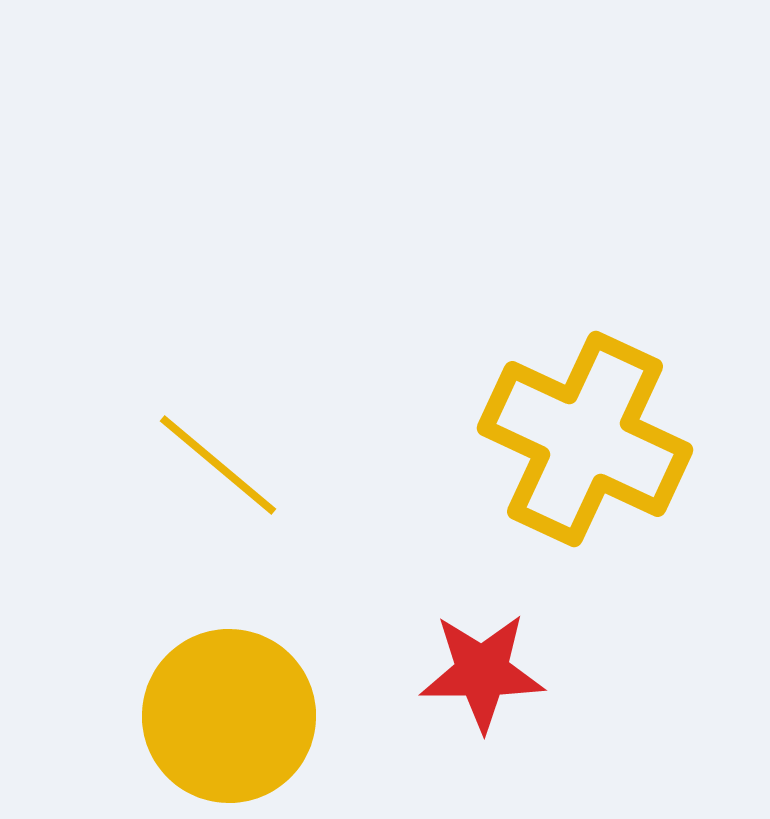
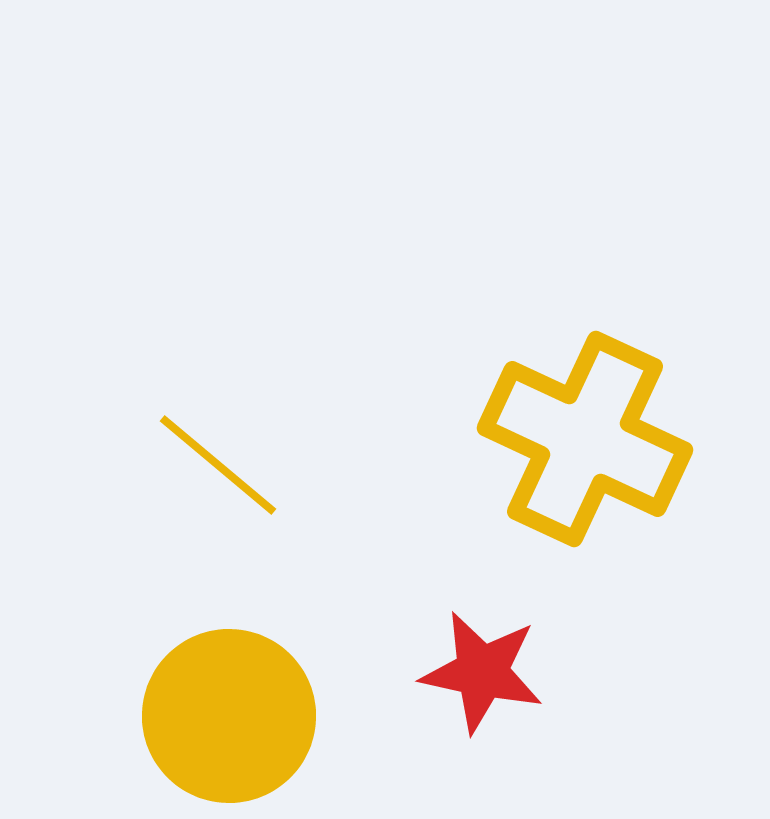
red star: rotated 12 degrees clockwise
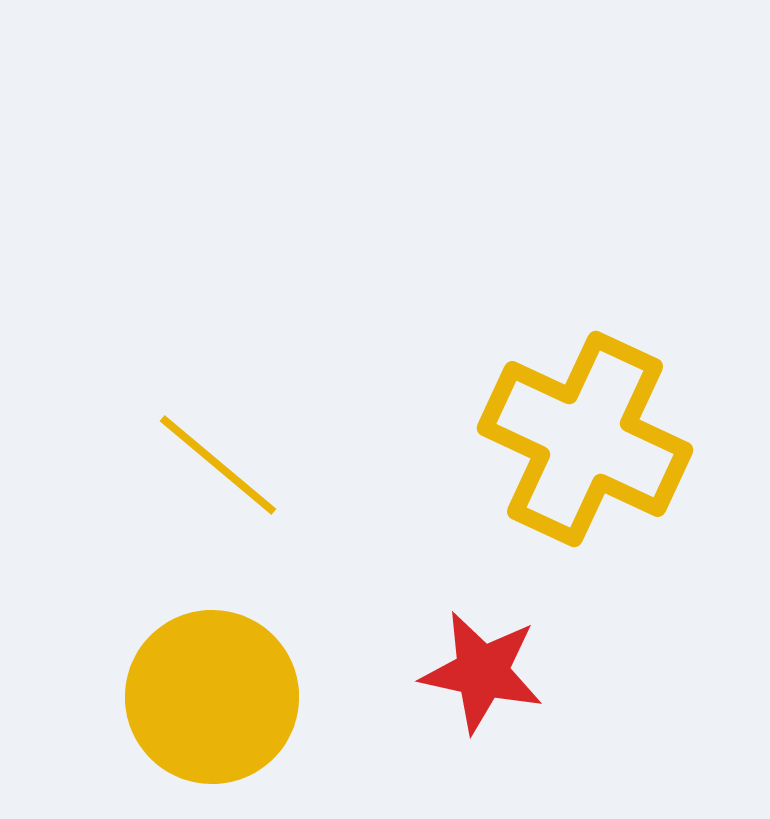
yellow circle: moved 17 px left, 19 px up
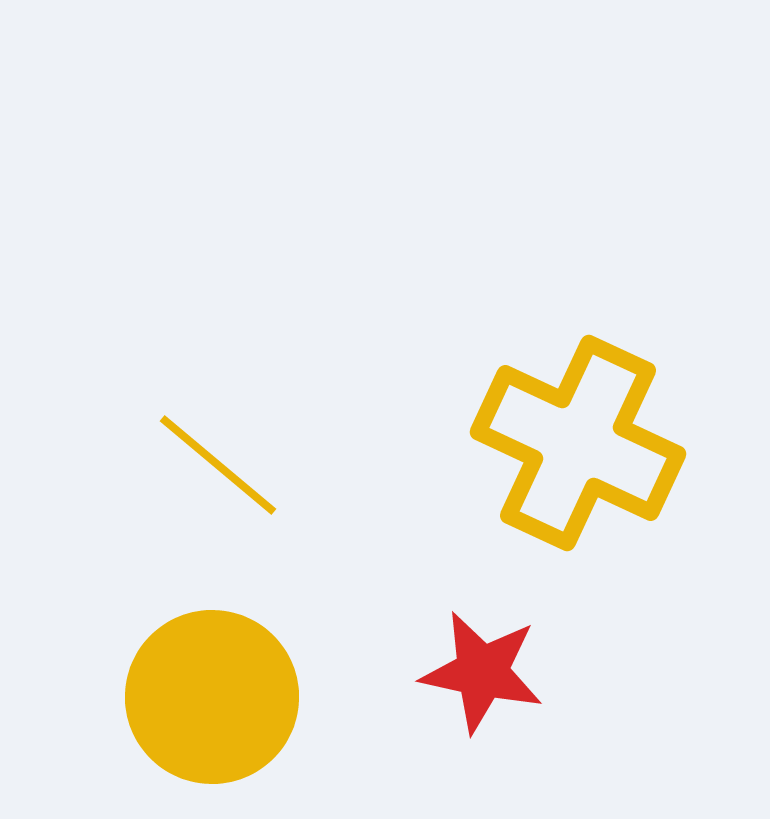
yellow cross: moved 7 px left, 4 px down
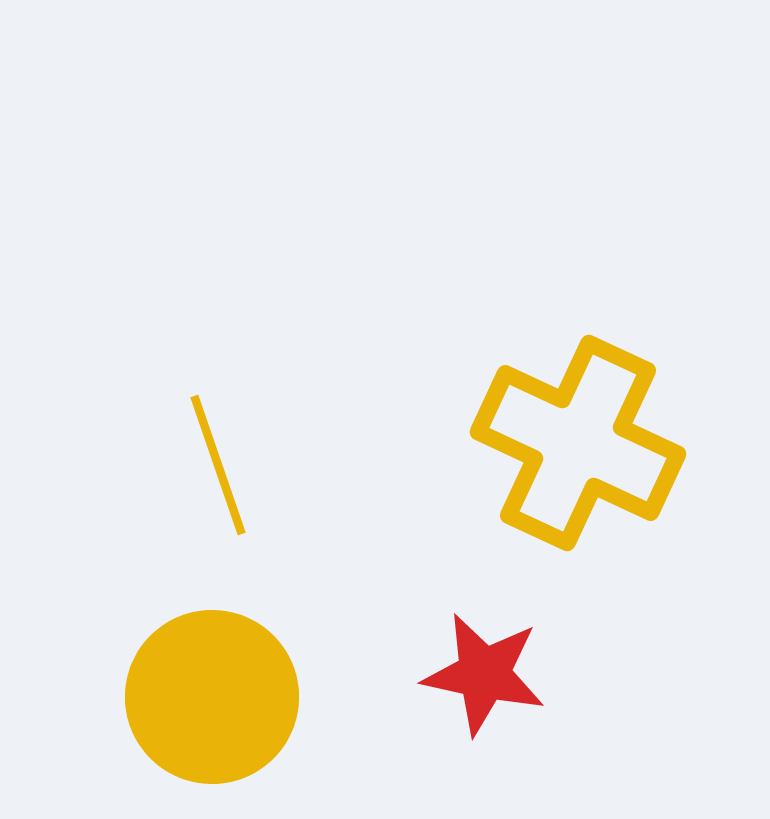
yellow line: rotated 31 degrees clockwise
red star: moved 2 px right, 2 px down
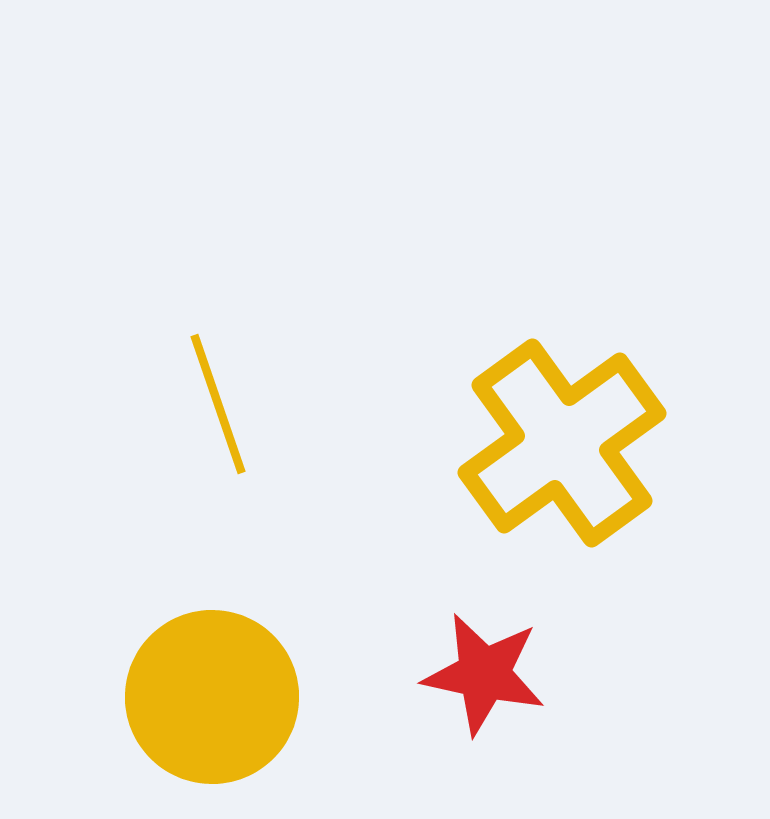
yellow cross: moved 16 px left; rotated 29 degrees clockwise
yellow line: moved 61 px up
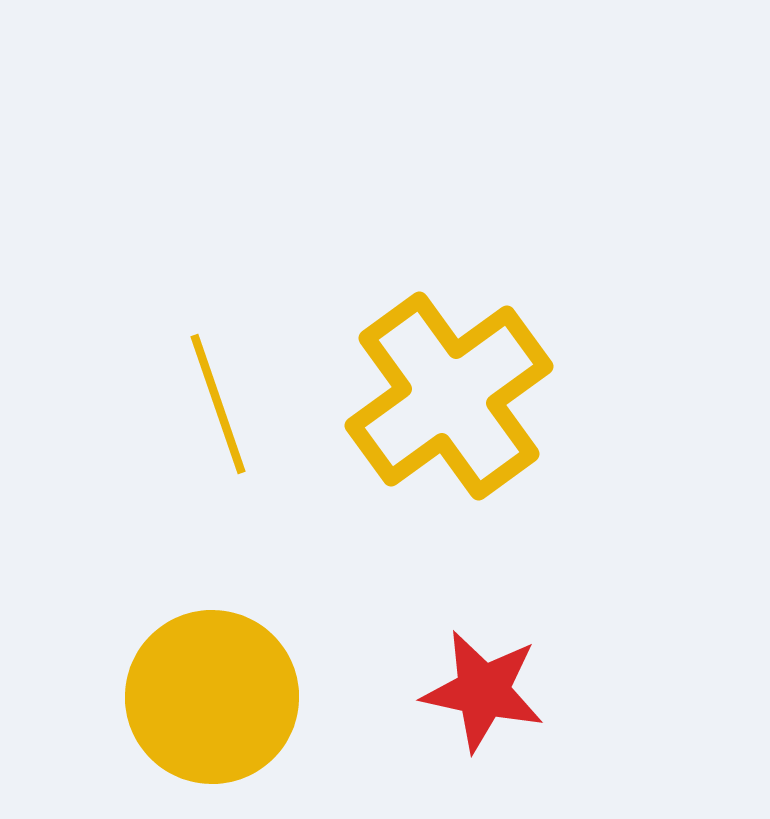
yellow cross: moved 113 px left, 47 px up
red star: moved 1 px left, 17 px down
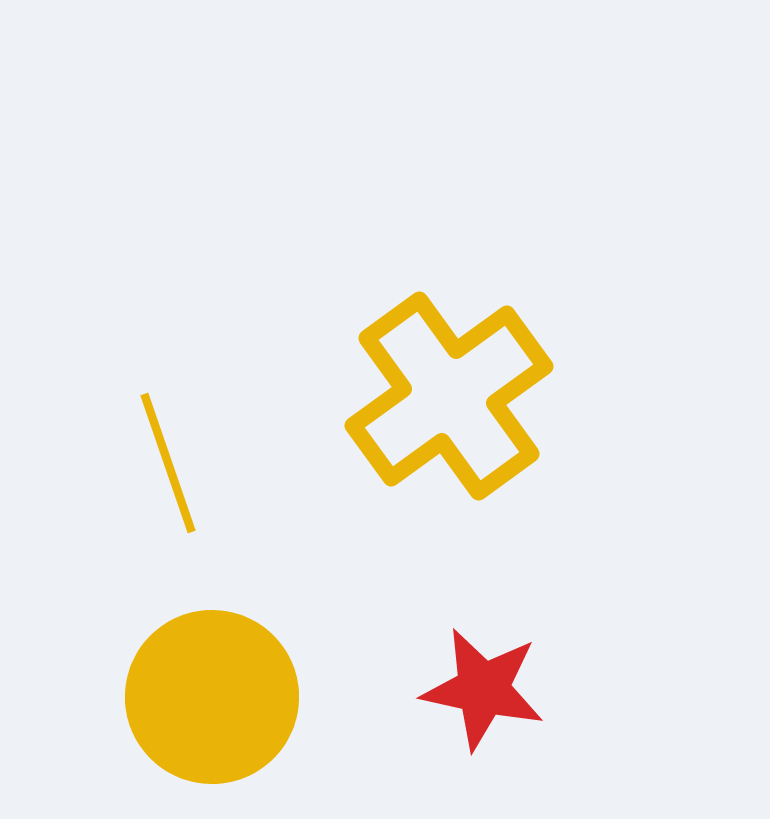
yellow line: moved 50 px left, 59 px down
red star: moved 2 px up
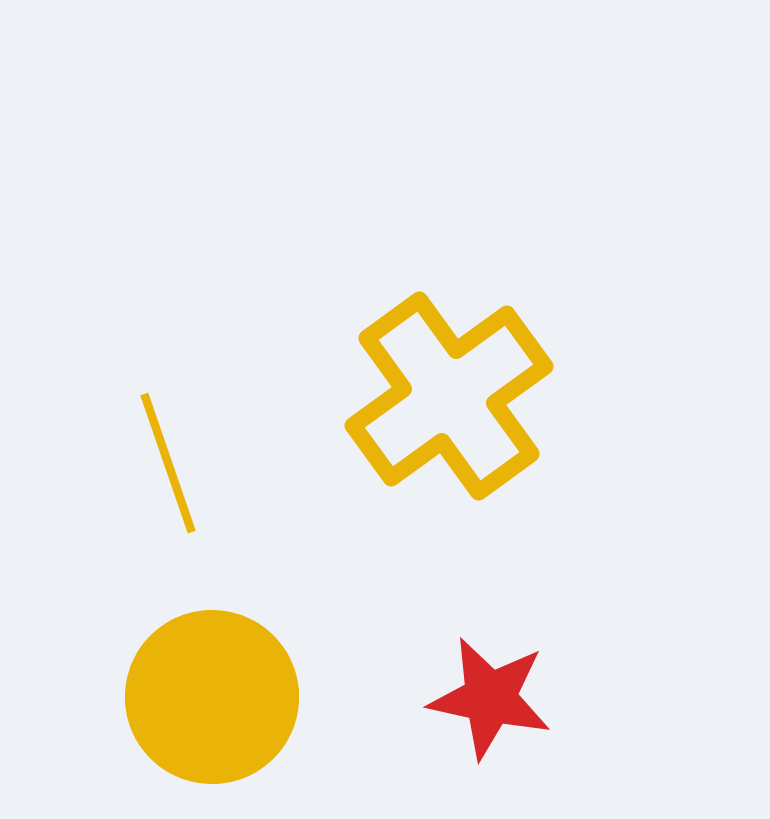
red star: moved 7 px right, 9 px down
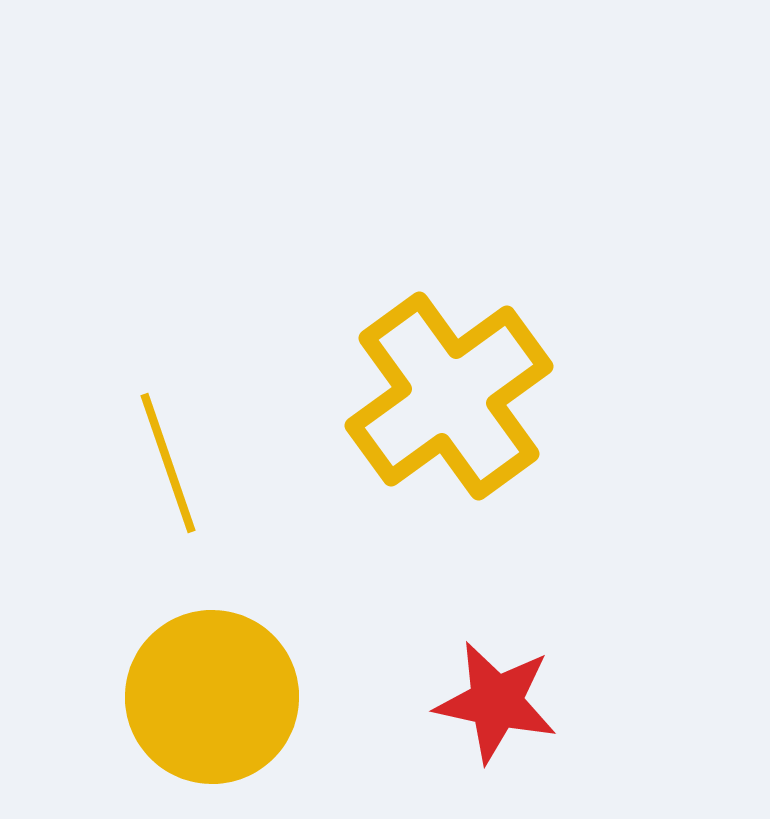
red star: moved 6 px right, 4 px down
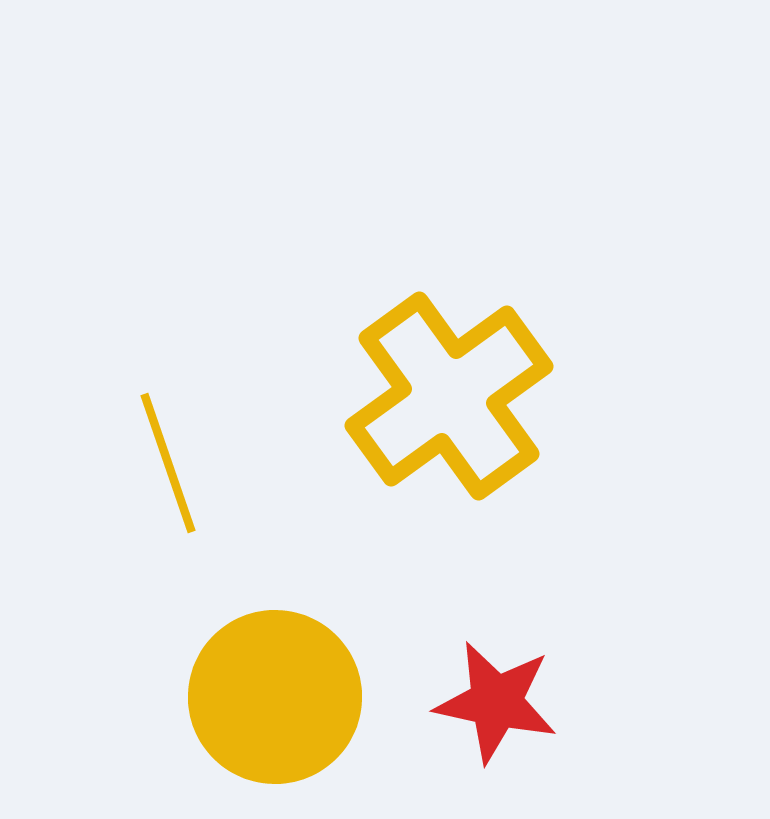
yellow circle: moved 63 px right
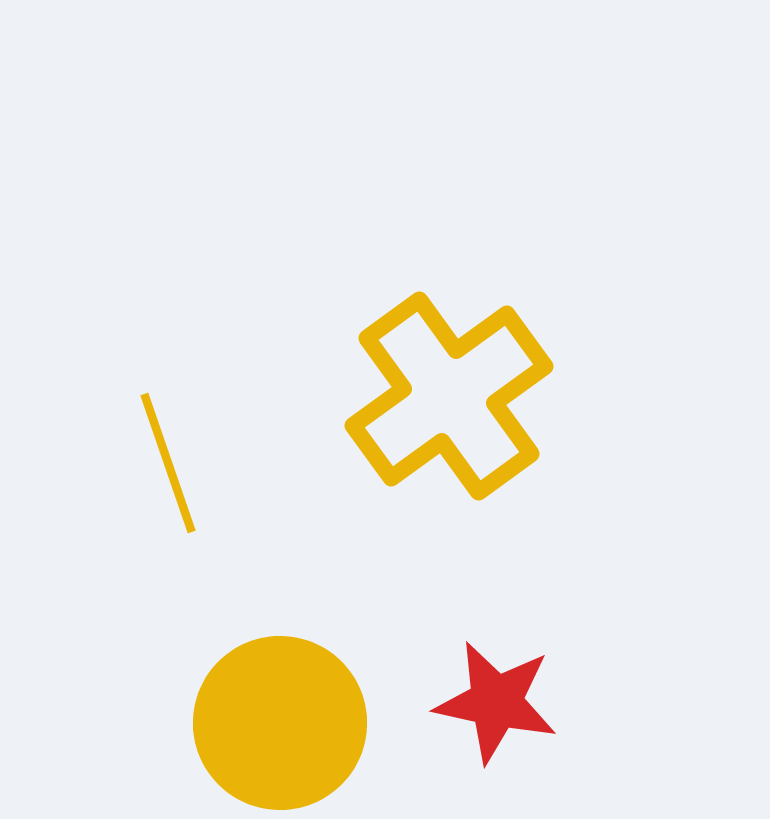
yellow circle: moved 5 px right, 26 px down
